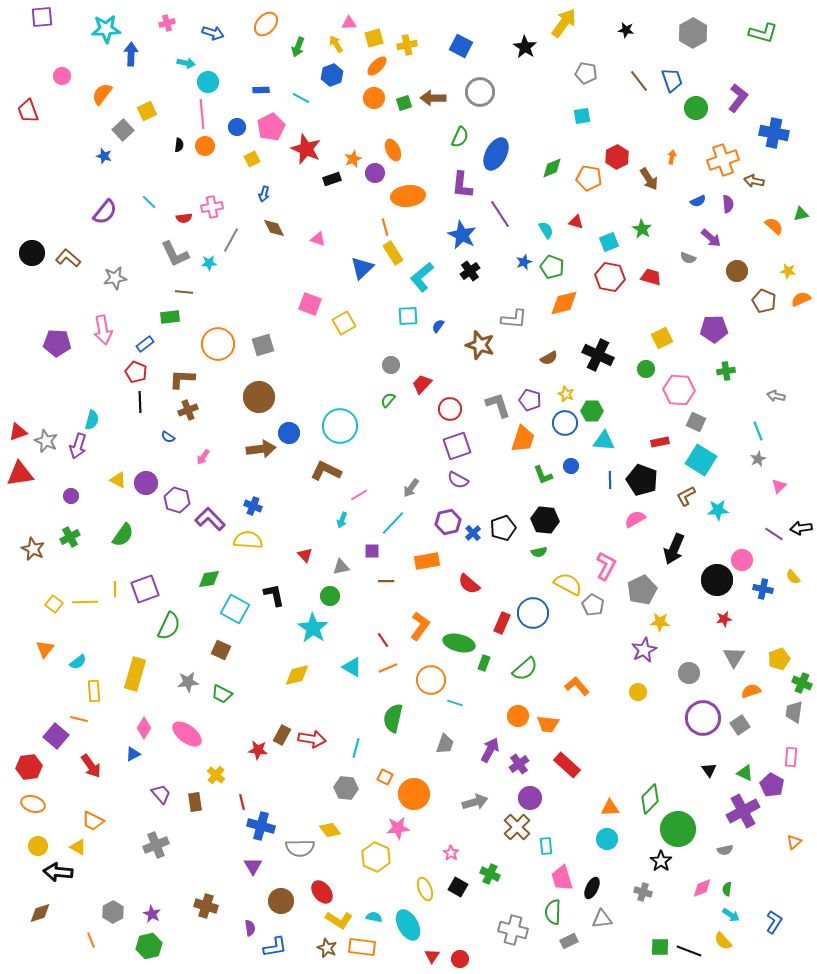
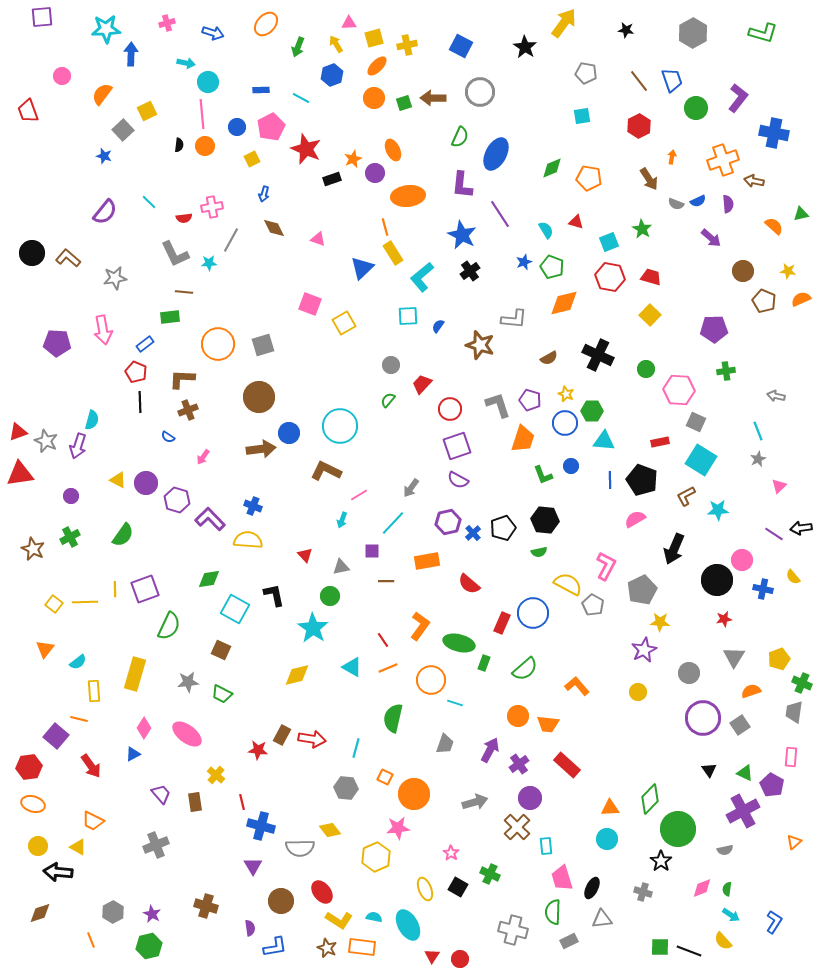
red hexagon at (617, 157): moved 22 px right, 31 px up
gray semicircle at (688, 258): moved 12 px left, 54 px up
brown circle at (737, 271): moved 6 px right
yellow square at (662, 338): moved 12 px left, 23 px up; rotated 20 degrees counterclockwise
yellow hexagon at (376, 857): rotated 12 degrees clockwise
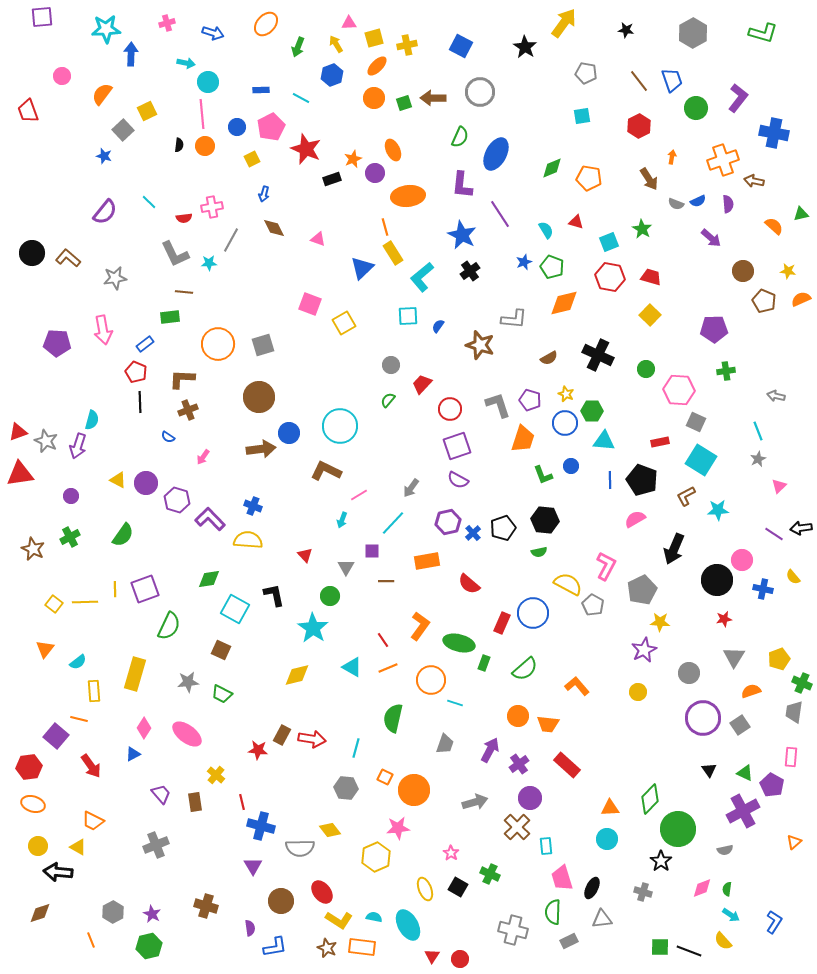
gray triangle at (341, 567): moved 5 px right; rotated 48 degrees counterclockwise
orange circle at (414, 794): moved 4 px up
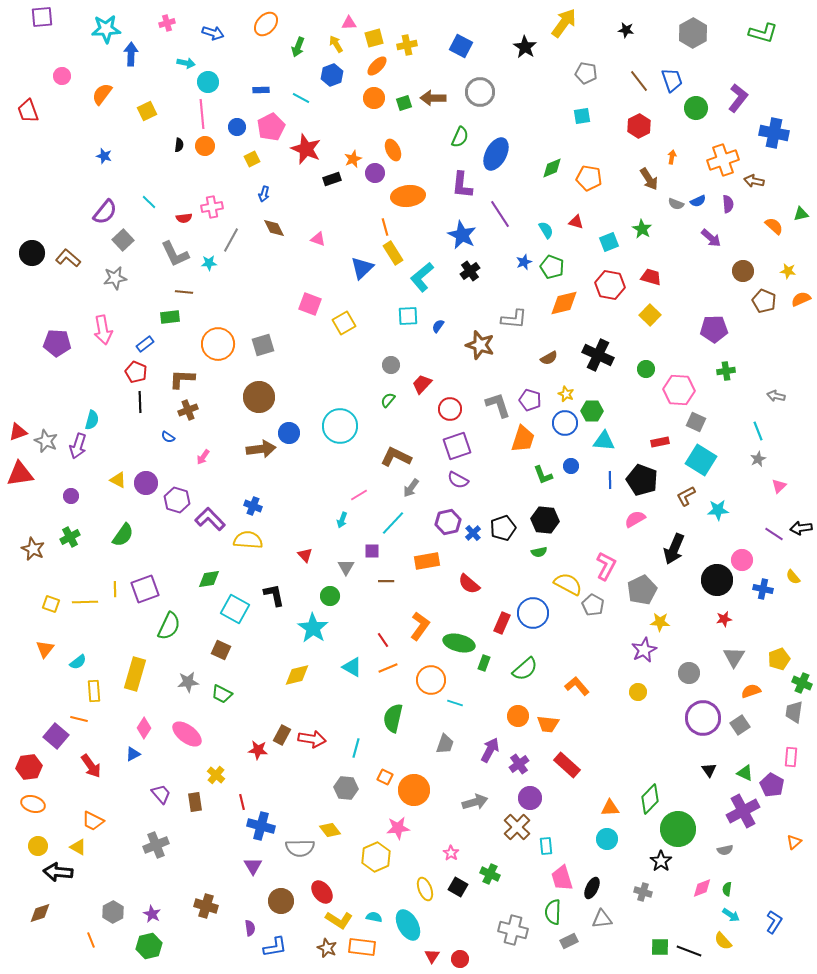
gray square at (123, 130): moved 110 px down
red hexagon at (610, 277): moved 8 px down
brown L-shape at (326, 471): moved 70 px right, 14 px up
yellow square at (54, 604): moved 3 px left; rotated 18 degrees counterclockwise
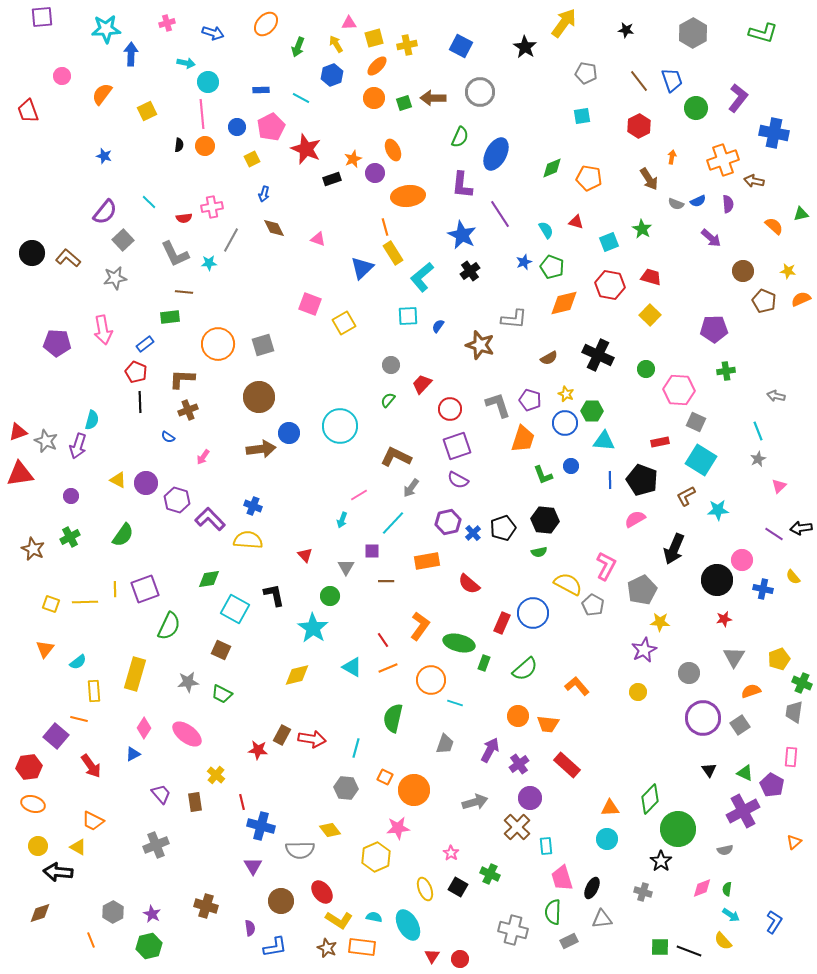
gray semicircle at (300, 848): moved 2 px down
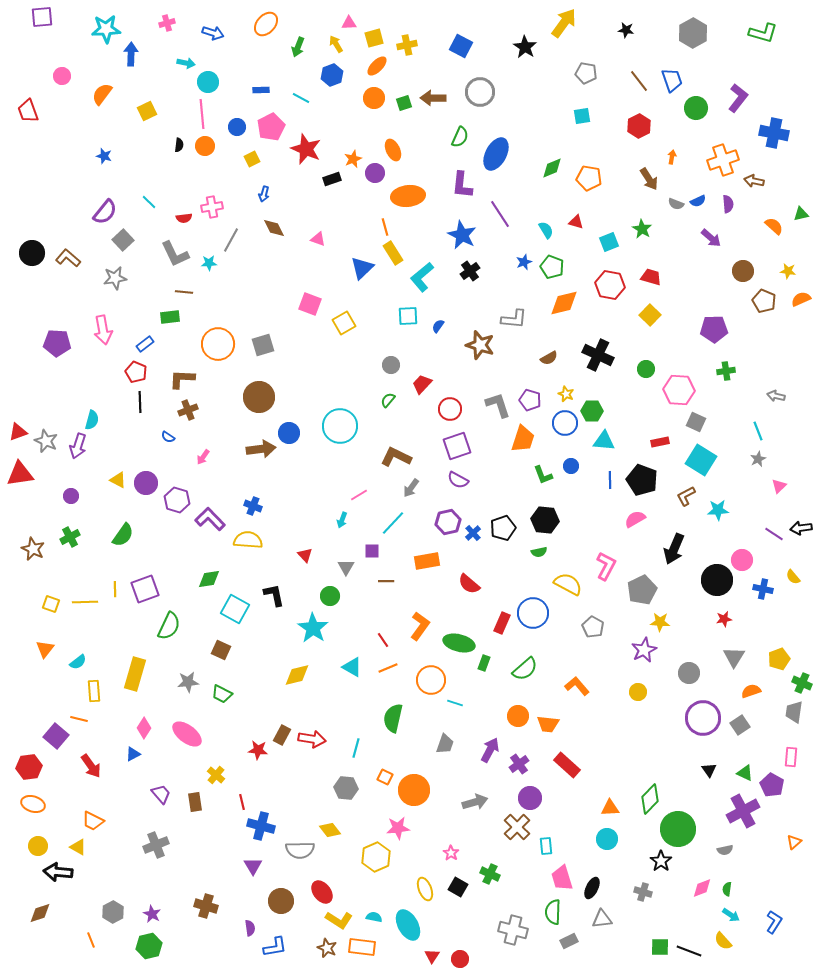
gray pentagon at (593, 605): moved 22 px down
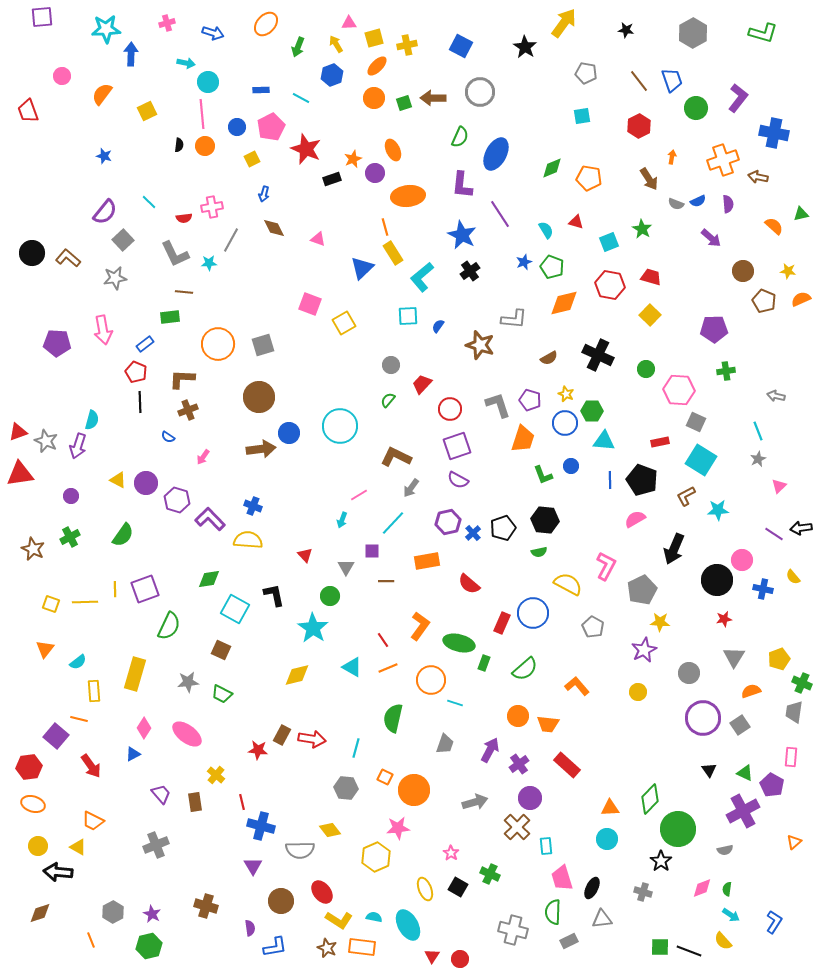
brown arrow at (754, 181): moved 4 px right, 4 px up
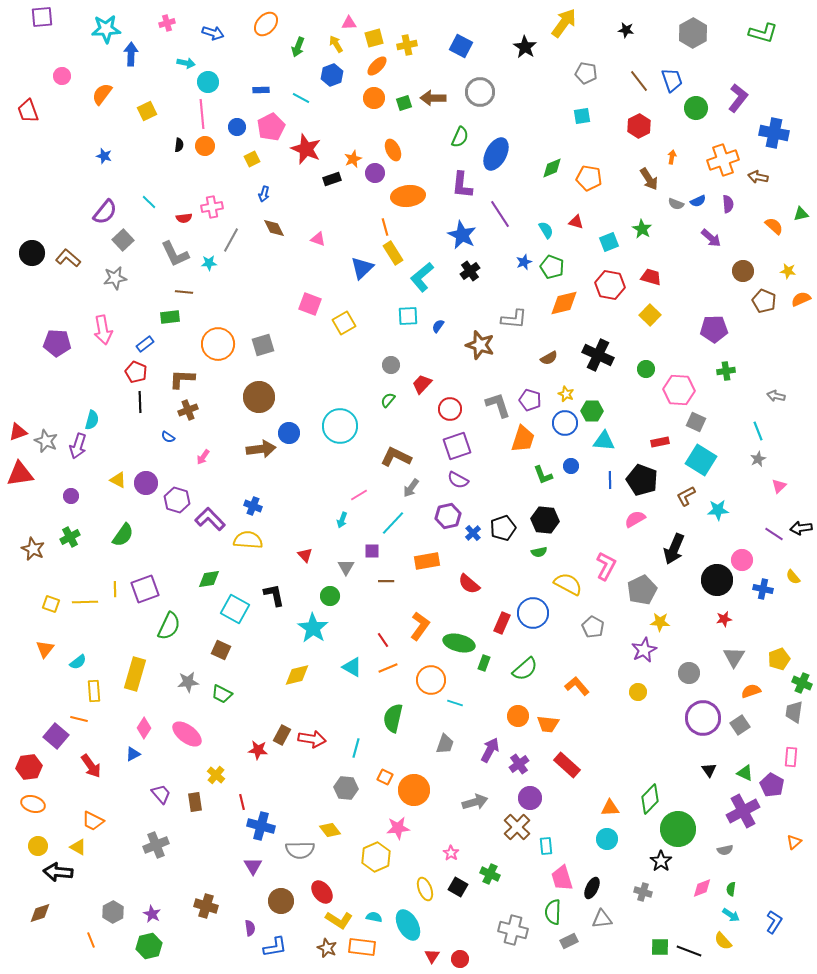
purple hexagon at (448, 522): moved 6 px up
green semicircle at (727, 889): moved 4 px right
